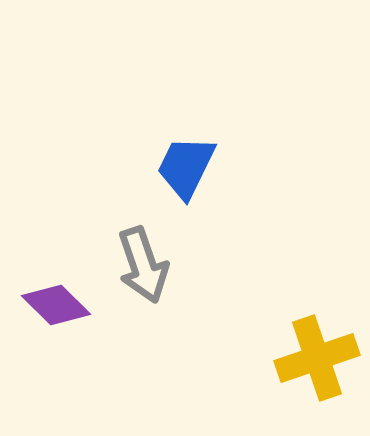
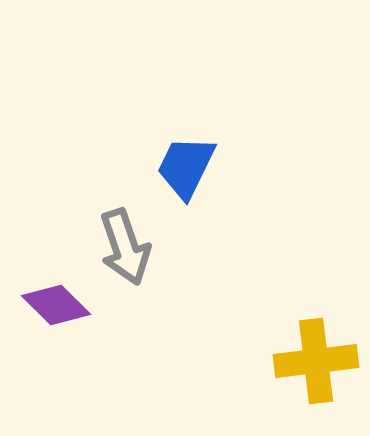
gray arrow: moved 18 px left, 18 px up
yellow cross: moved 1 px left, 3 px down; rotated 12 degrees clockwise
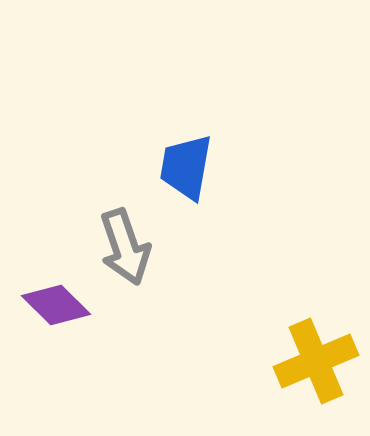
blue trapezoid: rotated 16 degrees counterclockwise
yellow cross: rotated 16 degrees counterclockwise
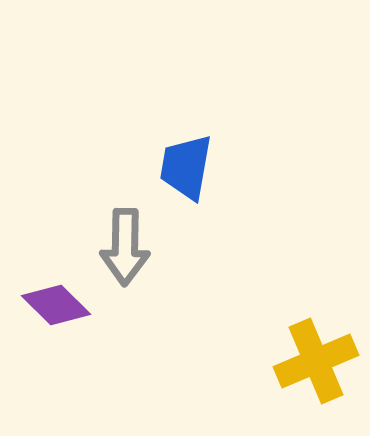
gray arrow: rotated 20 degrees clockwise
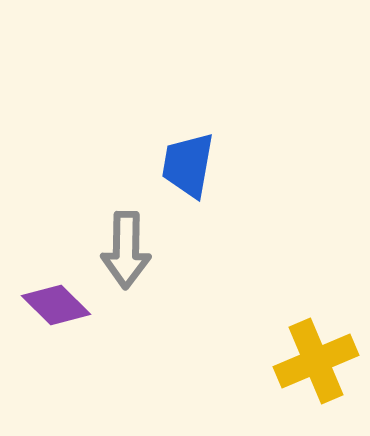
blue trapezoid: moved 2 px right, 2 px up
gray arrow: moved 1 px right, 3 px down
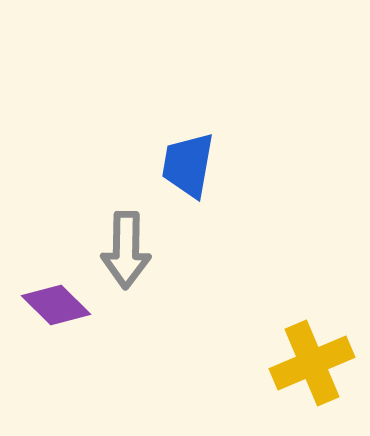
yellow cross: moved 4 px left, 2 px down
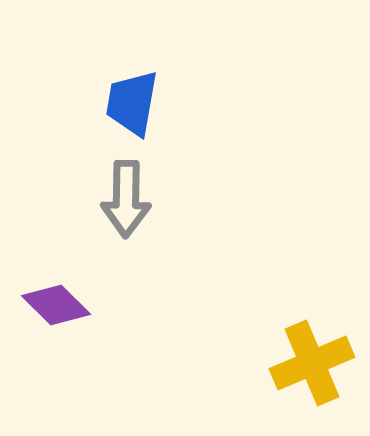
blue trapezoid: moved 56 px left, 62 px up
gray arrow: moved 51 px up
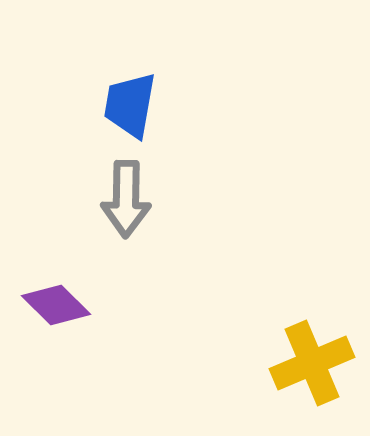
blue trapezoid: moved 2 px left, 2 px down
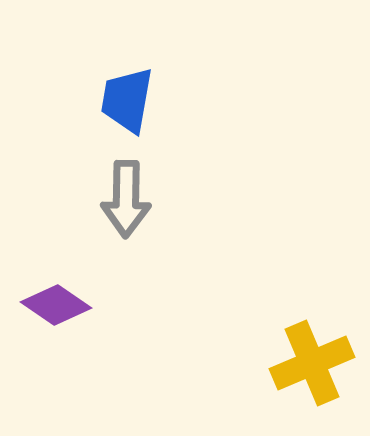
blue trapezoid: moved 3 px left, 5 px up
purple diamond: rotated 10 degrees counterclockwise
